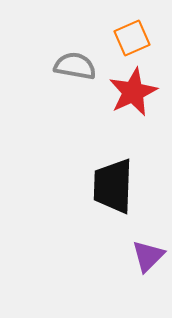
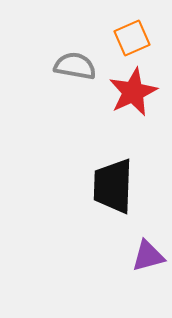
purple triangle: rotated 30 degrees clockwise
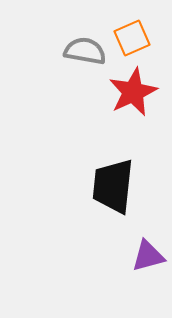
gray semicircle: moved 10 px right, 15 px up
black trapezoid: rotated 4 degrees clockwise
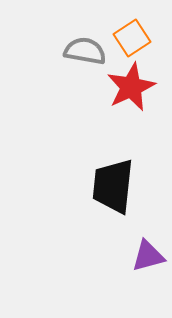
orange square: rotated 9 degrees counterclockwise
red star: moved 2 px left, 5 px up
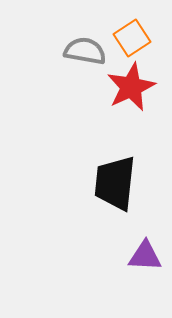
black trapezoid: moved 2 px right, 3 px up
purple triangle: moved 3 px left; rotated 18 degrees clockwise
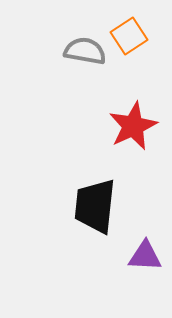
orange square: moved 3 px left, 2 px up
red star: moved 2 px right, 39 px down
black trapezoid: moved 20 px left, 23 px down
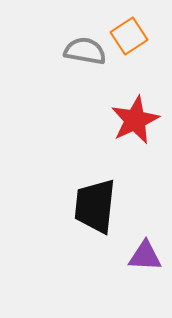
red star: moved 2 px right, 6 px up
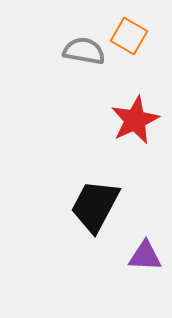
orange square: rotated 27 degrees counterclockwise
gray semicircle: moved 1 px left
black trapezoid: rotated 22 degrees clockwise
